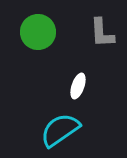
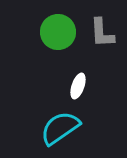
green circle: moved 20 px right
cyan semicircle: moved 2 px up
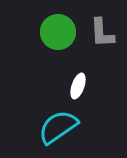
cyan semicircle: moved 2 px left, 1 px up
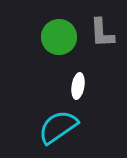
green circle: moved 1 px right, 5 px down
white ellipse: rotated 10 degrees counterclockwise
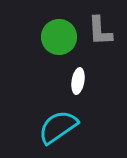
gray L-shape: moved 2 px left, 2 px up
white ellipse: moved 5 px up
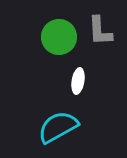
cyan semicircle: rotated 6 degrees clockwise
